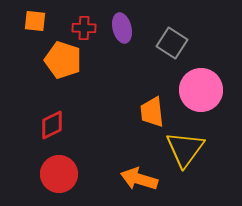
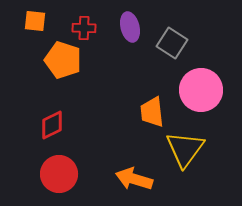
purple ellipse: moved 8 px right, 1 px up
orange arrow: moved 5 px left
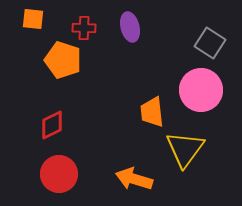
orange square: moved 2 px left, 2 px up
gray square: moved 38 px right
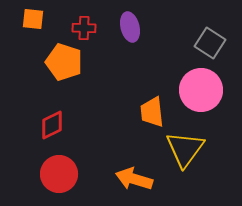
orange pentagon: moved 1 px right, 2 px down
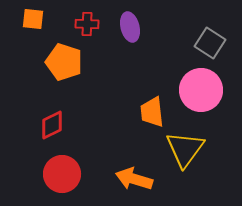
red cross: moved 3 px right, 4 px up
red circle: moved 3 px right
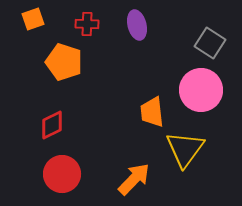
orange square: rotated 25 degrees counterclockwise
purple ellipse: moved 7 px right, 2 px up
orange arrow: rotated 117 degrees clockwise
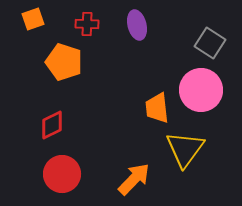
orange trapezoid: moved 5 px right, 4 px up
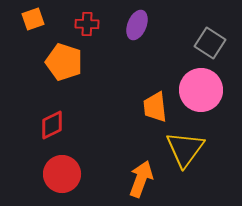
purple ellipse: rotated 36 degrees clockwise
orange trapezoid: moved 2 px left, 1 px up
orange arrow: moved 7 px right; rotated 24 degrees counterclockwise
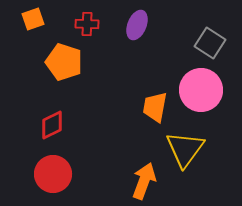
orange trapezoid: rotated 16 degrees clockwise
red circle: moved 9 px left
orange arrow: moved 3 px right, 2 px down
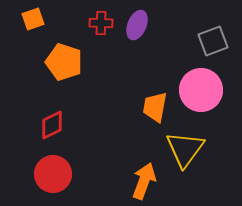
red cross: moved 14 px right, 1 px up
gray square: moved 3 px right, 2 px up; rotated 36 degrees clockwise
